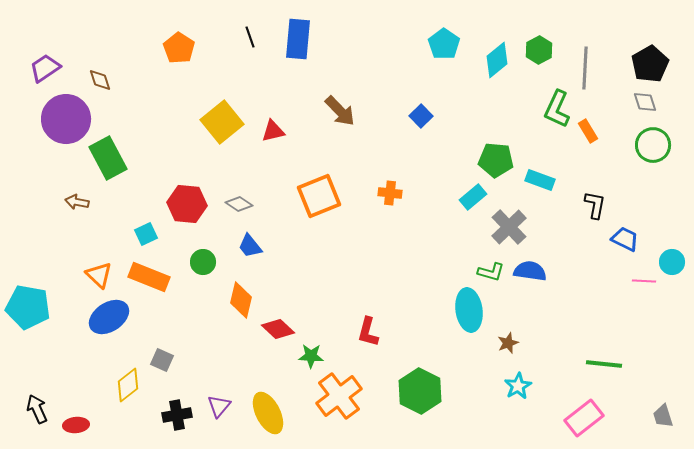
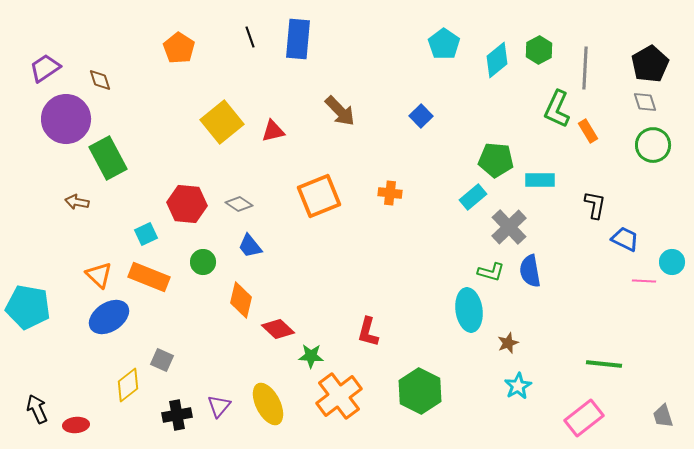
cyan rectangle at (540, 180): rotated 20 degrees counterclockwise
blue semicircle at (530, 271): rotated 108 degrees counterclockwise
yellow ellipse at (268, 413): moved 9 px up
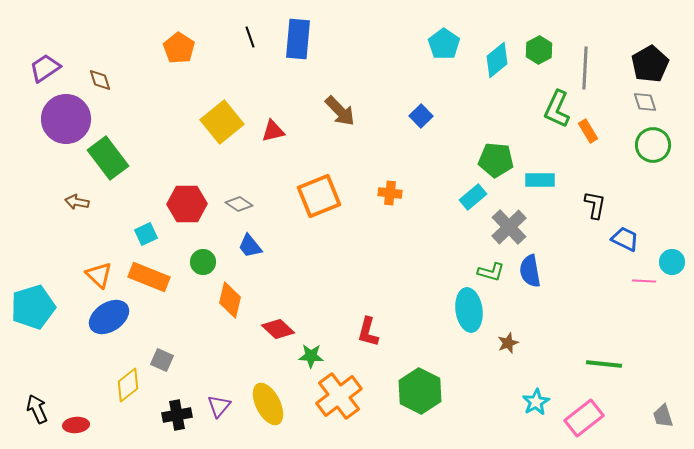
green rectangle at (108, 158): rotated 9 degrees counterclockwise
red hexagon at (187, 204): rotated 6 degrees counterclockwise
orange diamond at (241, 300): moved 11 px left
cyan pentagon at (28, 307): moved 5 px right; rotated 27 degrees counterclockwise
cyan star at (518, 386): moved 18 px right, 16 px down
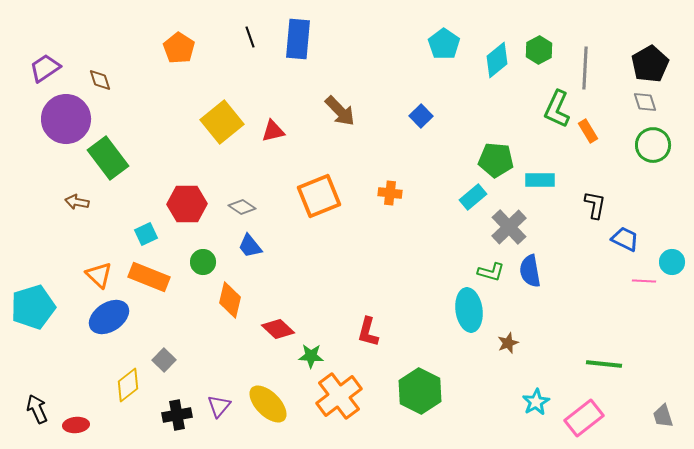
gray diamond at (239, 204): moved 3 px right, 3 px down
gray square at (162, 360): moved 2 px right; rotated 20 degrees clockwise
yellow ellipse at (268, 404): rotated 18 degrees counterclockwise
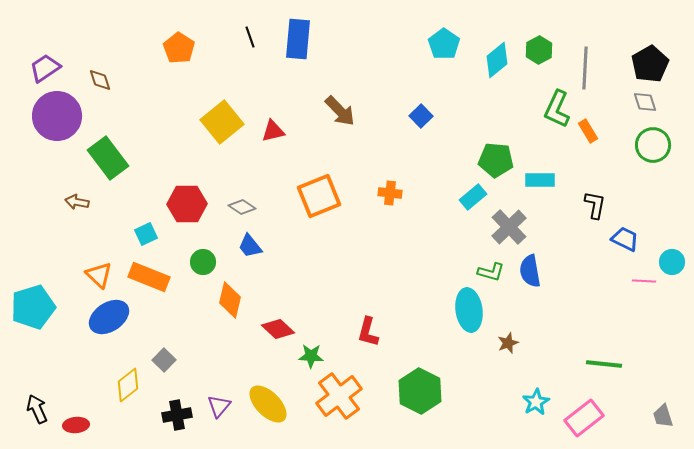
purple circle at (66, 119): moved 9 px left, 3 px up
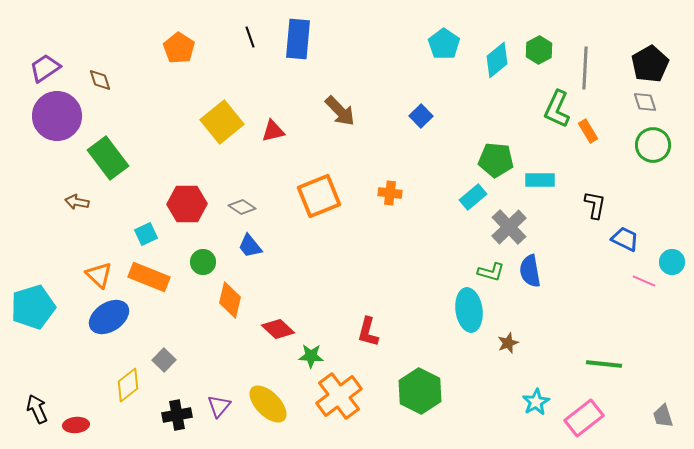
pink line at (644, 281): rotated 20 degrees clockwise
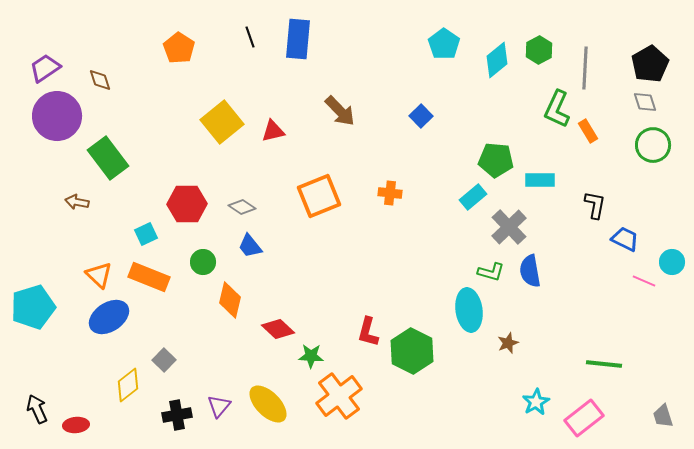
green hexagon at (420, 391): moved 8 px left, 40 px up
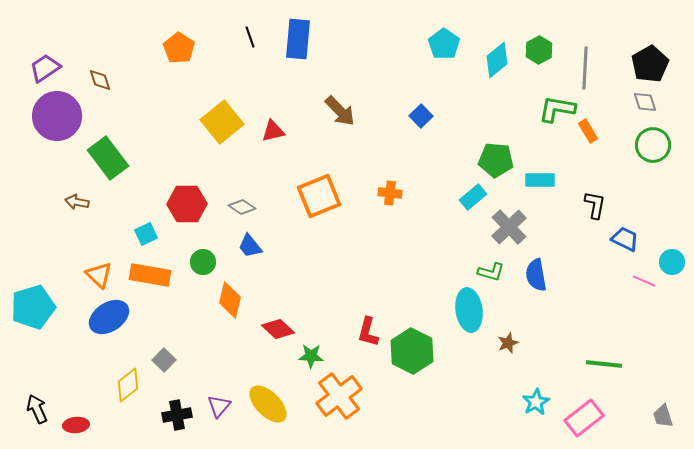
green L-shape at (557, 109): rotated 75 degrees clockwise
blue semicircle at (530, 271): moved 6 px right, 4 px down
orange rectangle at (149, 277): moved 1 px right, 2 px up; rotated 12 degrees counterclockwise
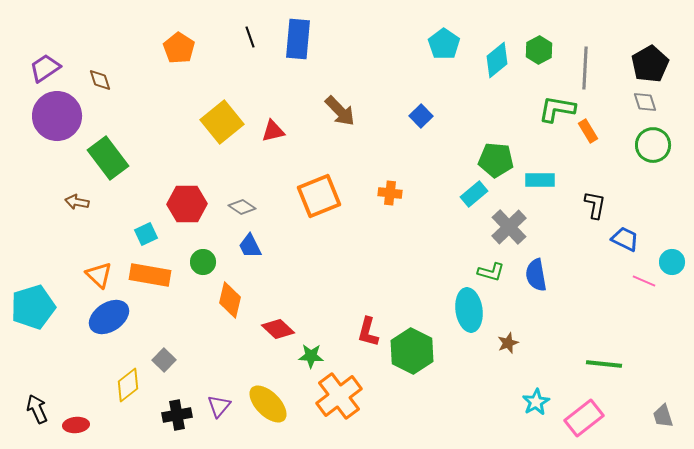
cyan rectangle at (473, 197): moved 1 px right, 3 px up
blue trapezoid at (250, 246): rotated 12 degrees clockwise
